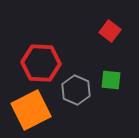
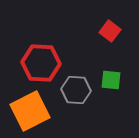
gray hexagon: rotated 20 degrees counterclockwise
orange square: moved 1 px left, 1 px down
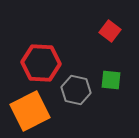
gray hexagon: rotated 8 degrees clockwise
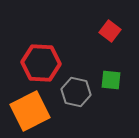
gray hexagon: moved 2 px down
